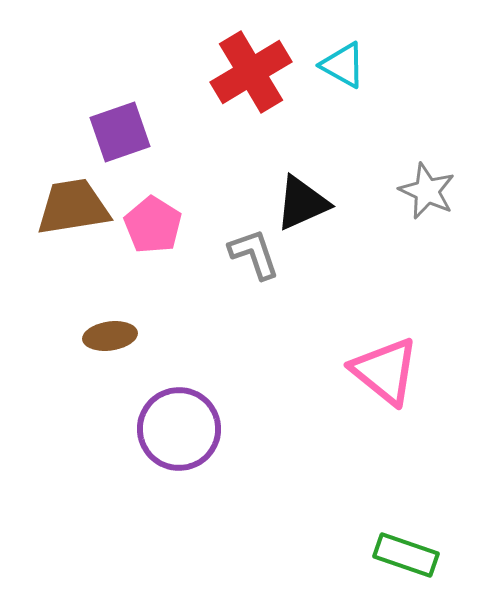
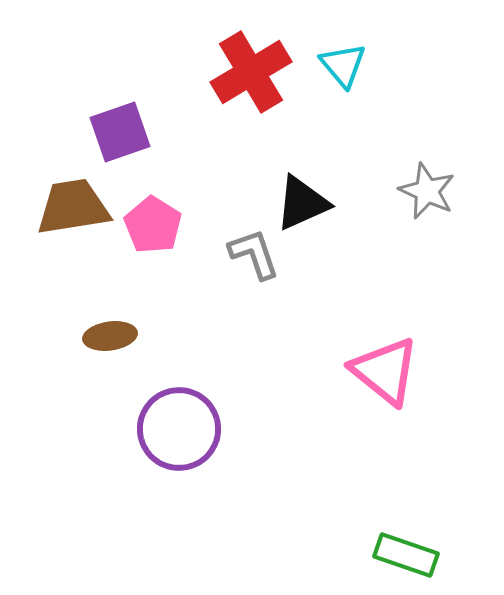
cyan triangle: rotated 21 degrees clockwise
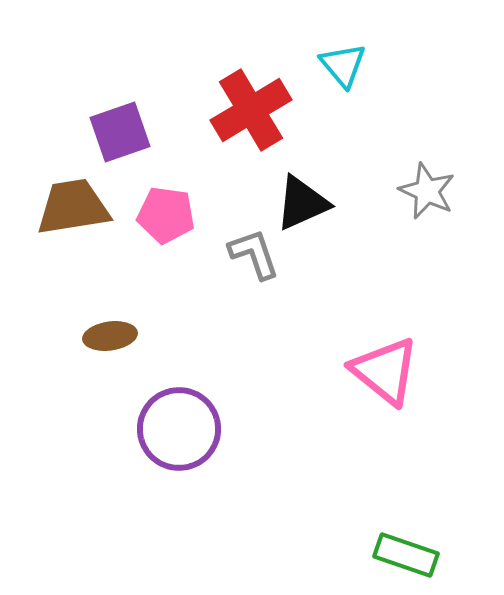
red cross: moved 38 px down
pink pentagon: moved 13 px right, 10 px up; rotated 24 degrees counterclockwise
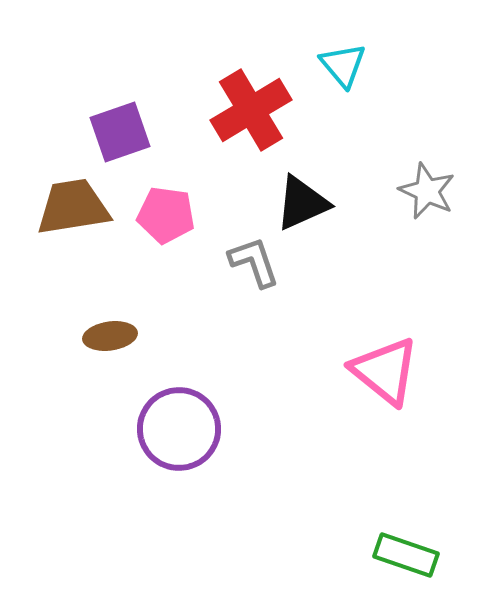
gray L-shape: moved 8 px down
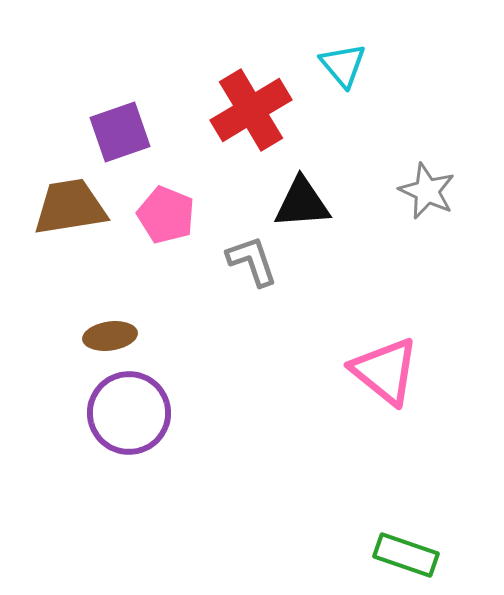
black triangle: rotated 20 degrees clockwise
brown trapezoid: moved 3 px left
pink pentagon: rotated 14 degrees clockwise
gray L-shape: moved 2 px left, 1 px up
purple circle: moved 50 px left, 16 px up
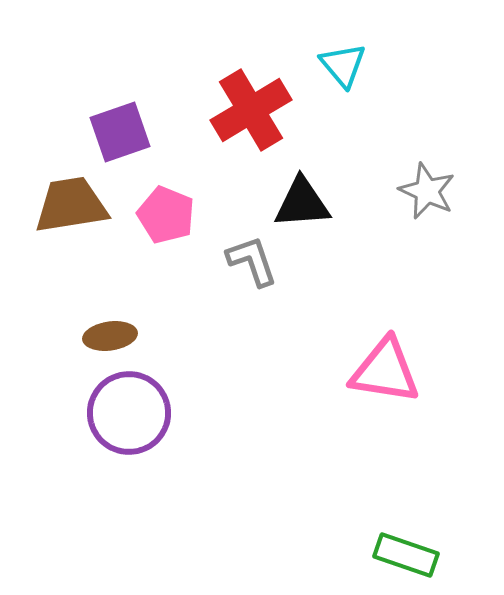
brown trapezoid: moved 1 px right, 2 px up
pink triangle: rotated 30 degrees counterclockwise
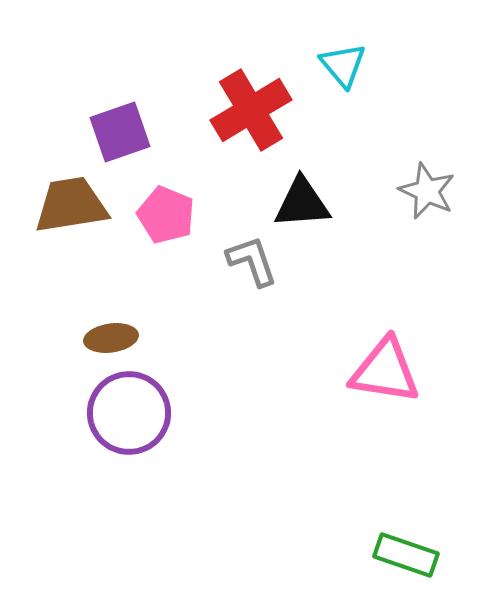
brown ellipse: moved 1 px right, 2 px down
